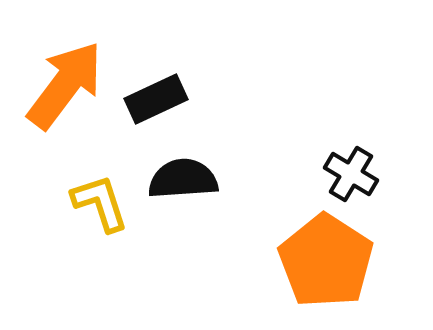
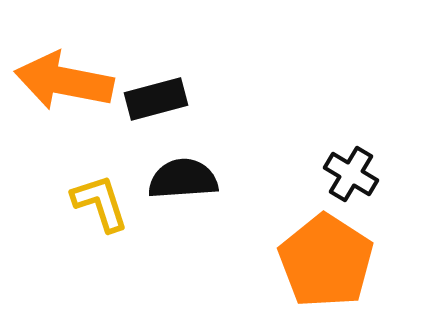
orange arrow: moved 1 px left, 4 px up; rotated 116 degrees counterclockwise
black rectangle: rotated 10 degrees clockwise
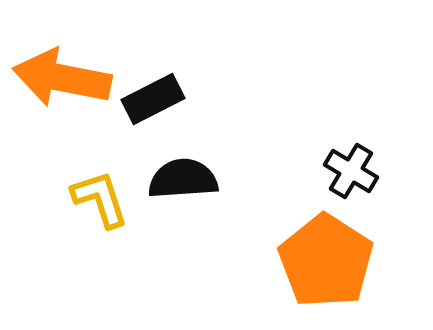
orange arrow: moved 2 px left, 3 px up
black rectangle: moved 3 px left; rotated 12 degrees counterclockwise
black cross: moved 3 px up
yellow L-shape: moved 4 px up
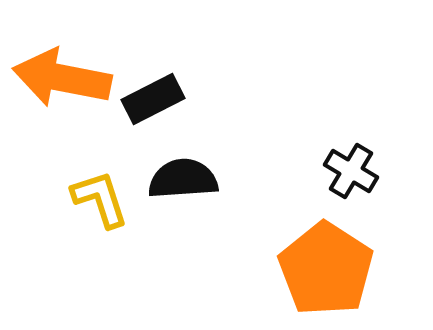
orange pentagon: moved 8 px down
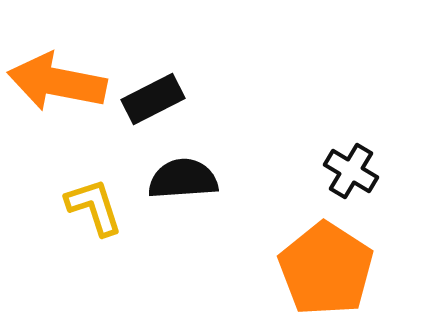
orange arrow: moved 5 px left, 4 px down
yellow L-shape: moved 6 px left, 8 px down
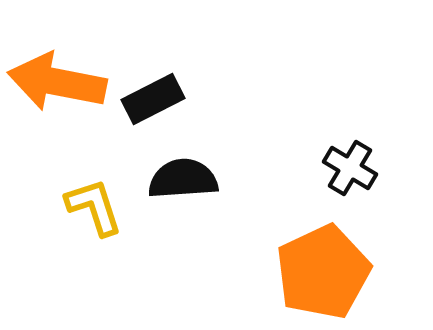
black cross: moved 1 px left, 3 px up
orange pentagon: moved 3 px left, 3 px down; rotated 14 degrees clockwise
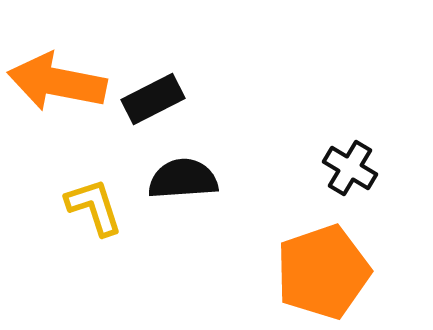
orange pentagon: rotated 6 degrees clockwise
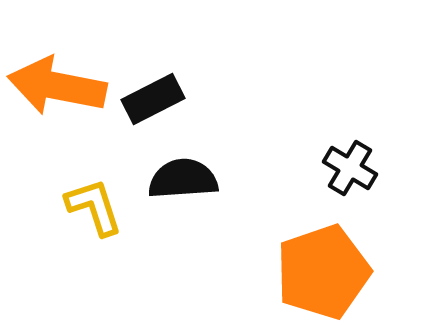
orange arrow: moved 4 px down
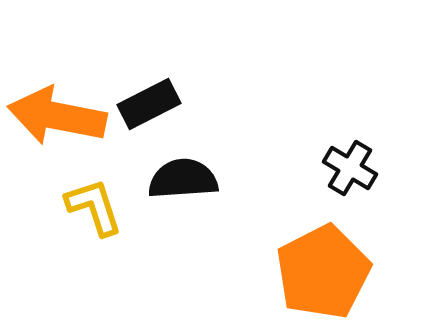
orange arrow: moved 30 px down
black rectangle: moved 4 px left, 5 px down
orange pentagon: rotated 8 degrees counterclockwise
